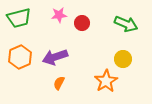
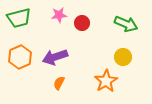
yellow circle: moved 2 px up
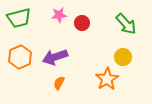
green arrow: rotated 25 degrees clockwise
orange star: moved 1 px right, 2 px up
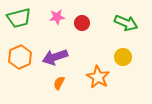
pink star: moved 2 px left, 2 px down
green arrow: moved 1 px up; rotated 25 degrees counterclockwise
orange star: moved 9 px left, 2 px up; rotated 10 degrees counterclockwise
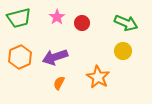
pink star: rotated 28 degrees counterclockwise
yellow circle: moved 6 px up
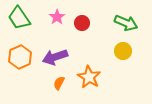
green trapezoid: rotated 70 degrees clockwise
orange star: moved 9 px left
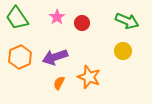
green trapezoid: moved 2 px left
green arrow: moved 1 px right, 2 px up
orange star: rotated 10 degrees counterclockwise
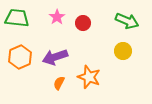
green trapezoid: rotated 130 degrees clockwise
red circle: moved 1 px right
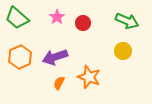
green trapezoid: rotated 145 degrees counterclockwise
